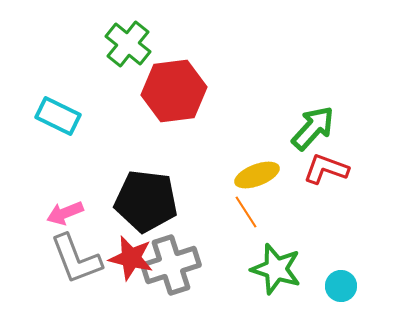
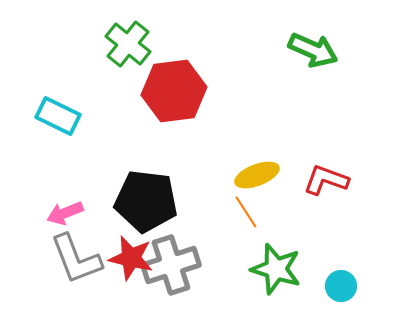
green arrow: moved 78 px up; rotated 72 degrees clockwise
red L-shape: moved 11 px down
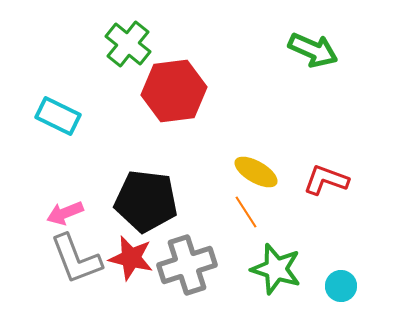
yellow ellipse: moved 1 px left, 3 px up; rotated 51 degrees clockwise
gray cross: moved 16 px right
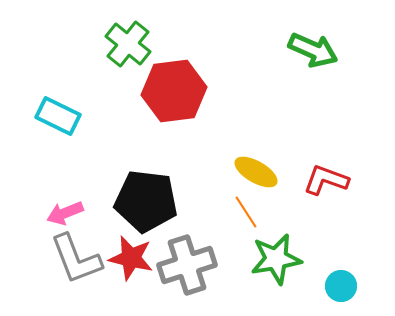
green star: moved 10 px up; rotated 27 degrees counterclockwise
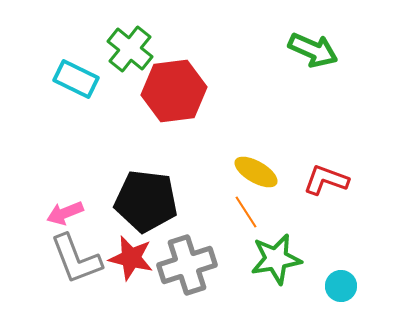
green cross: moved 2 px right, 5 px down
cyan rectangle: moved 18 px right, 37 px up
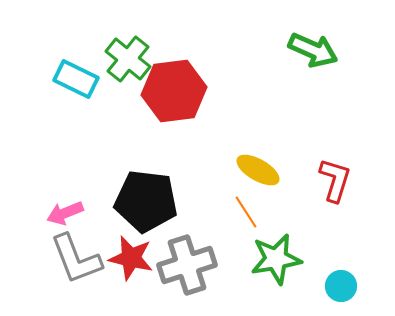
green cross: moved 2 px left, 10 px down
yellow ellipse: moved 2 px right, 2 px up
red L-shape: moved 9 px right; rotated 87 degrees clockwise
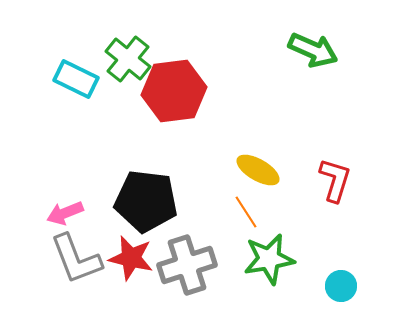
green star: moved 7 px left
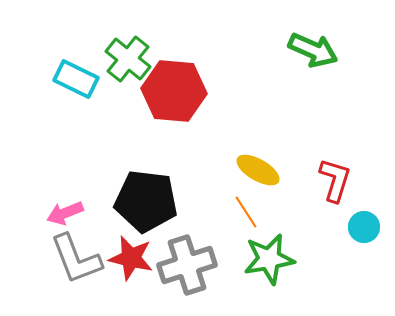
red hexagon: rotated 12 degrees clockwise
cyan circle: moved 23 px right, 59 px up
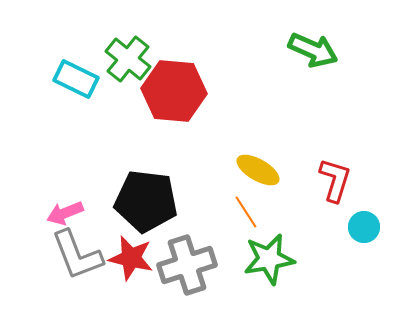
gray L-shape: moved 1 px right, 4 px up
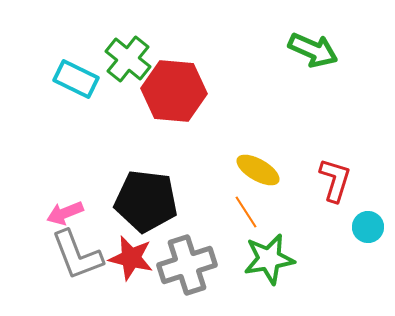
cyan circle: moved 4 px right
